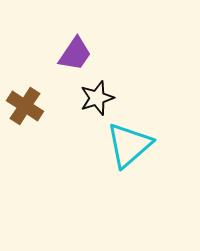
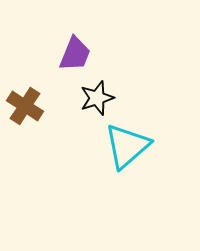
purple trapezoid: rotated 12 degrees counterclockwise
cyan triangle: moved 2 px left, 1 px down
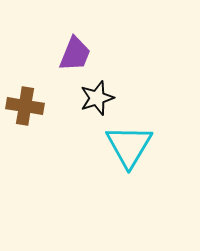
brown cross: rotated 24 degrees counterclockwise
cyan triangle: moved 2 px right; rotated 18 degrees counterclockwise
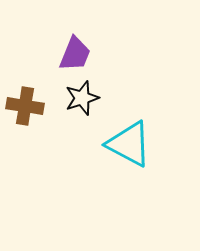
black star: moved 15 px left
cyan triangle: moved 2 px up; rotated 33 degrees counterclockwise
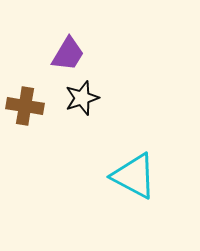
purple trapezoid: moved 7 px left; rotated 9 degrees clockwise
cyan triangle: moved 5 px right, 32 px down
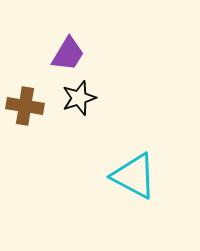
black star: moved 3 px left
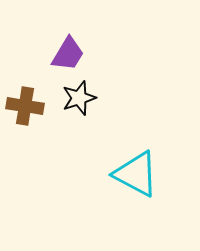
cyan triangle: moved 2 px right, 2 px up
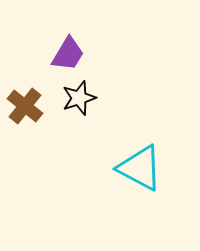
brown cross: rotated 30 degrees clockwise
cyan triangle: moved 4 px right, 6 px up
